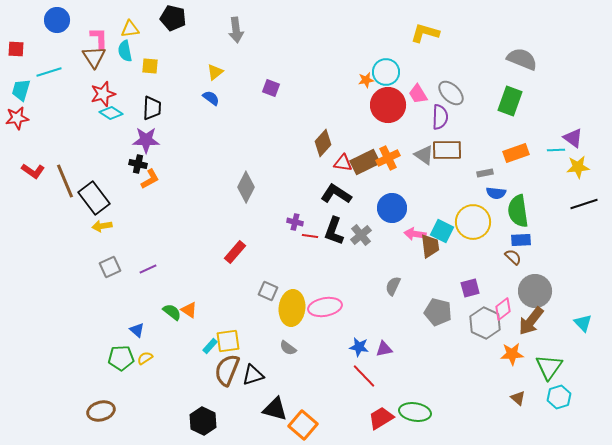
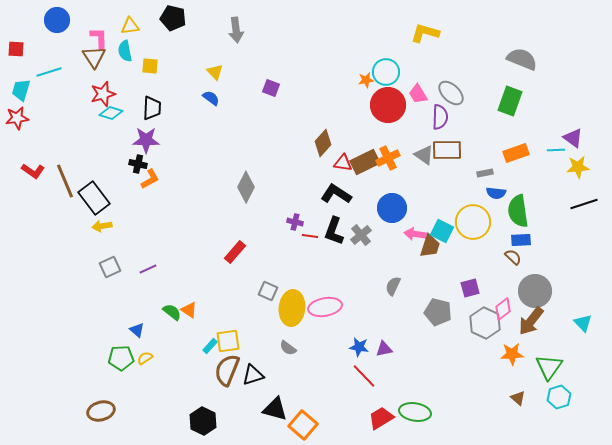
yellow triangle at (130, 29): moved 3 px up
yellow triangle at (215, 72): rotated 36 degrees counterclockwise
cyan diamond at (111, 113): rotated 15 degrees counterclockwise
brown trapezoid at (430, 246): rotated 25 degrees clockwise
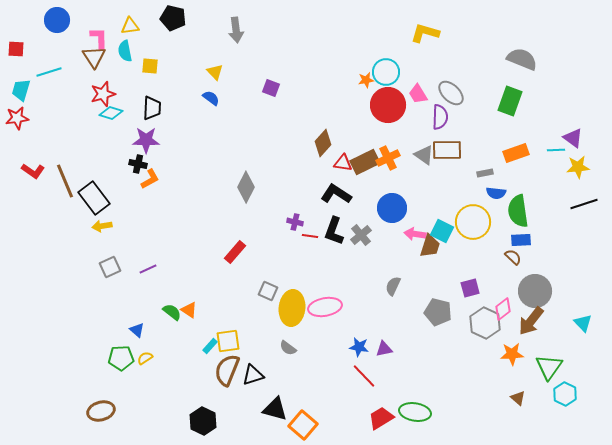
cyan hexagon at (559, 397): moved 6 px right, 3 px up; rotated 15 degrees counterclockwise
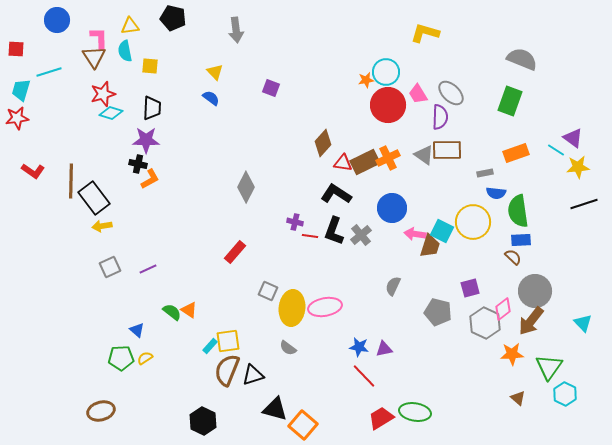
cyan line at (556, 150): rotated 36 degrees clockwise
brown line at (65, 181): moved 6 px right; rotated 24 degrees clockwise
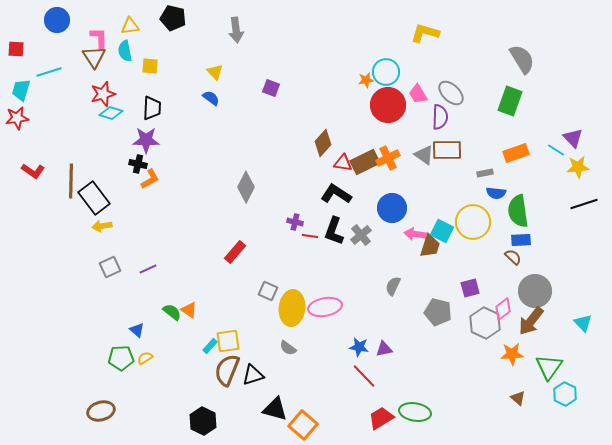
gray semicircle at (522, 59): rotated 36 degrees clockwise
purple triangle at (573, 138): rotated 10 degrees clockwise
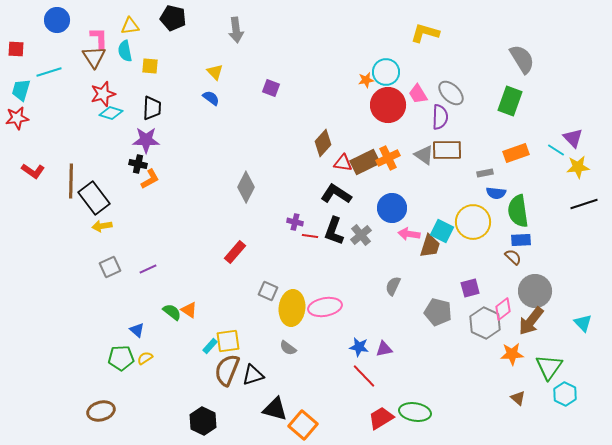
pink arrow at (415, 234): moved 6 px left
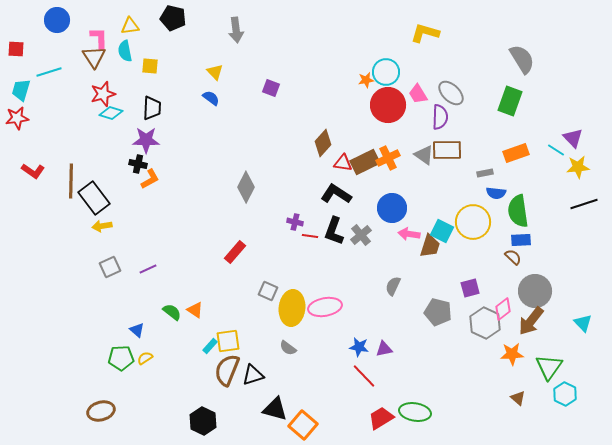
orange triangle at (189, 310): moved 6 px right
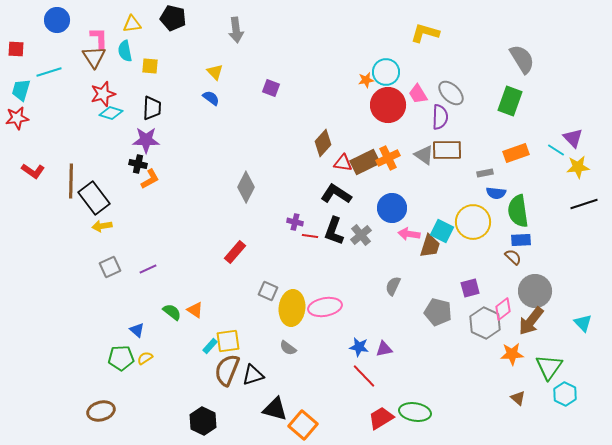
yellow triangle at (130, 26): moved 2 px right, 2 px up
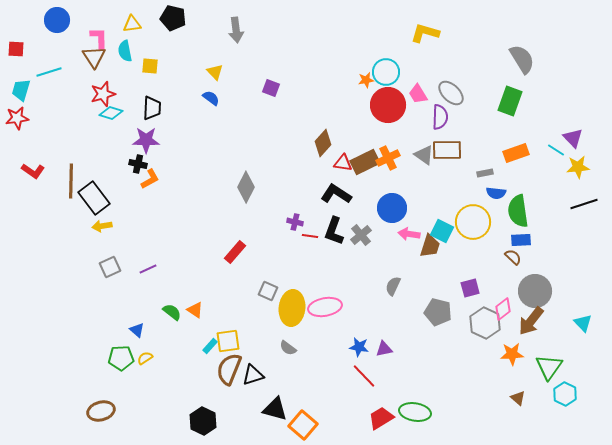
brown semicircle at (227, 370): moved 2 px right, 1 px up
